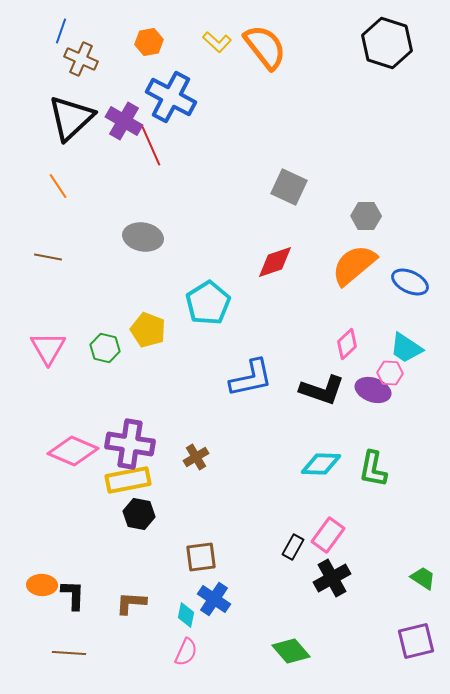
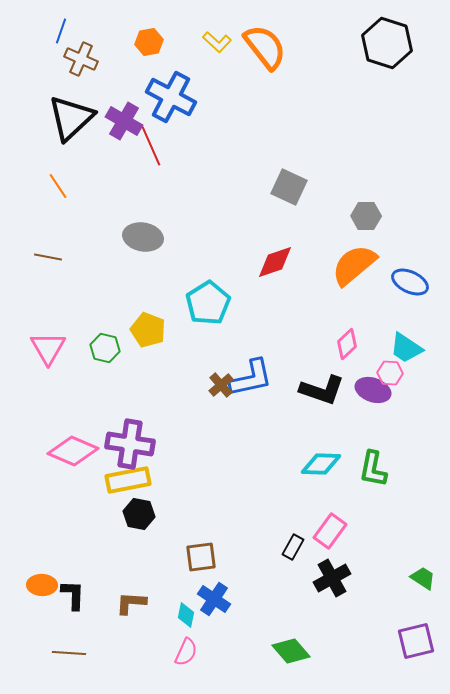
brown cross at (196, 457): moved 25 px right, 72 px up; rotated 10 degrees counterclockwise
pink rectangle at (328, 535): moved 2 px right, 4 px up
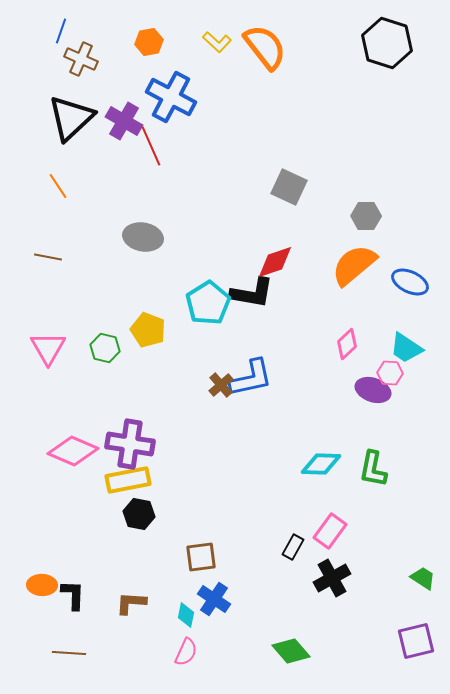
black L-shape at (322, 390): moved 70 px left, 97 px up; rotated 9 degrees counterclockwise
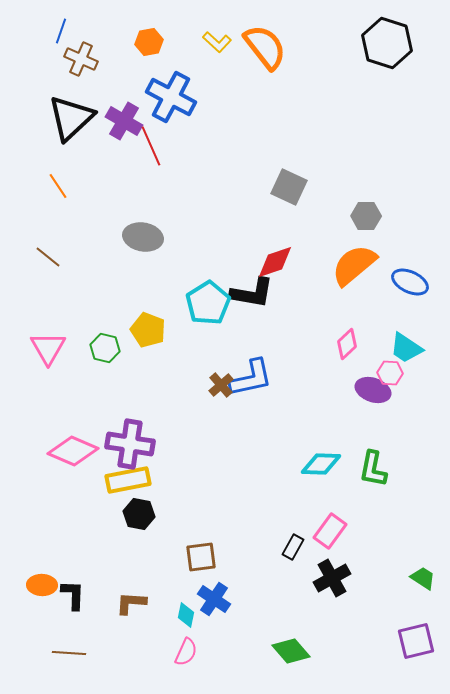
brown line at (48, 257): rotated 28 degrees clockwise
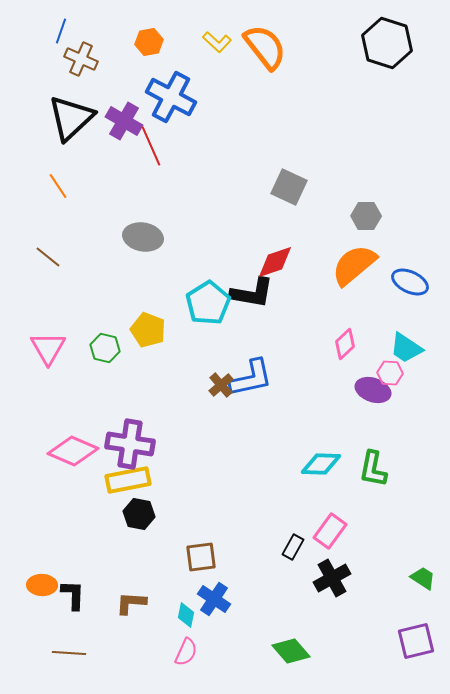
pink diamond at (347, 344): moved 2 px left
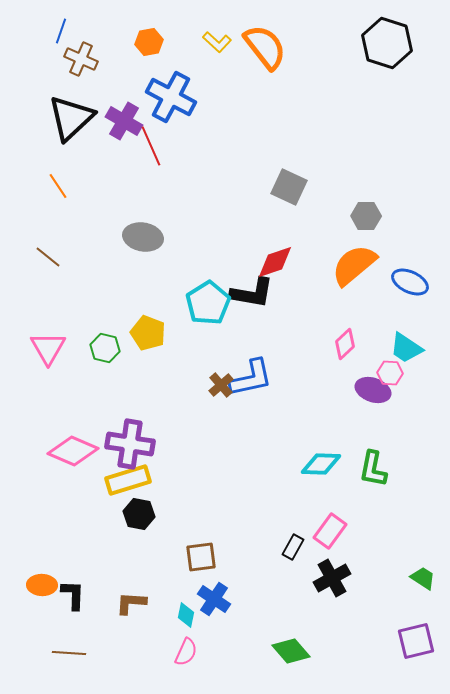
yellow pentagon at (148, 330): moved 3 px down
yellow rectangle at (128, 480): rotated 6 degrees counterclockwise
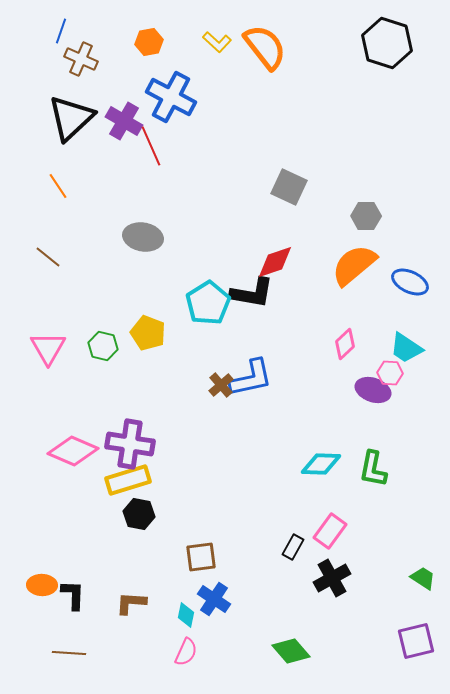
green hexagon at (105, 348): moved 2 px left, 2 px up
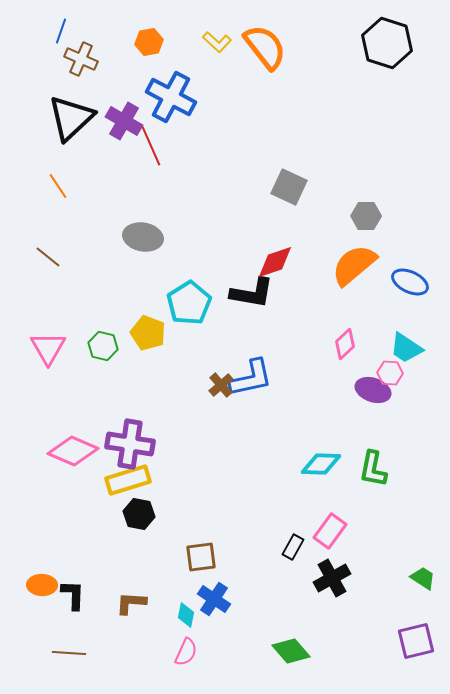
cyan pentagon at (208, 303): moved 19 px left
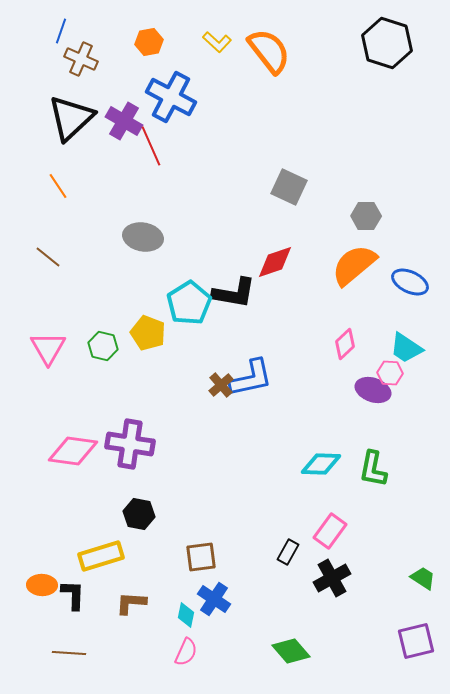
orange semicircle at (265, 47): moved 4 px right, 4 px down
black L-shape at (252, 293): moved 18 px left
pink diamond at (73, 451): rotated 15 degrees counterclockwise
yellow rectangle at (128, 480): moved 27 px left, 76 px down
black rectangle at (293, 547): moved 5 px left, 5 px down
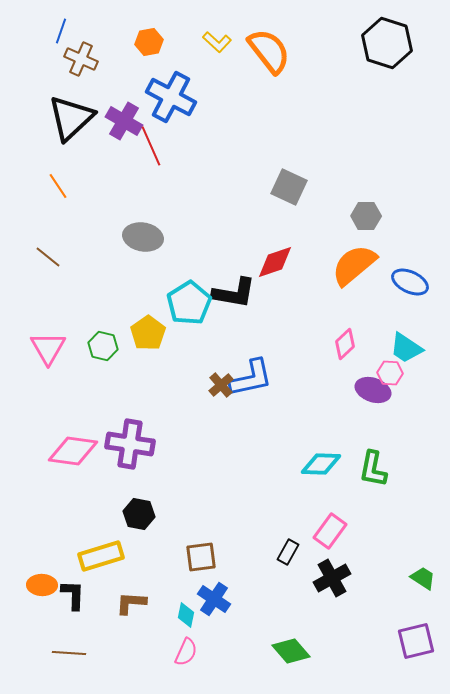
yellow pentagon at (148, 333): rotated 16 degrees clockwise
